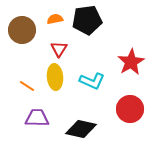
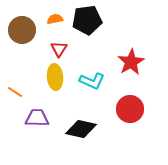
orange line: moved 12 px left, 6 px down
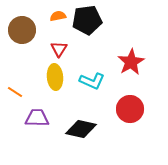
orange semicircle: moved 3 px right, 3 px up
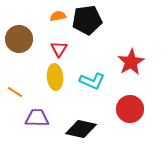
brown circle: moved 3 px left, 9 px down
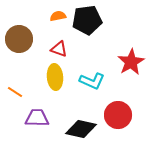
red triangle: rotated 42 degrees counterclockwise
red circle: moved 12 px left, 6 px down
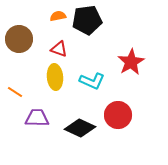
black diamond: moved 1 px left, 1 px up; rotated 12 degrees clockwise
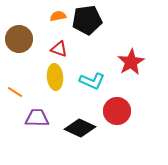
red circle: moved 1 px left, 4 px up
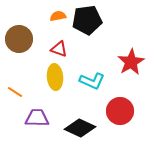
red circle: moved 3 px right
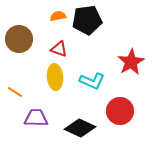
purple trapezoid: moved 1 px left
